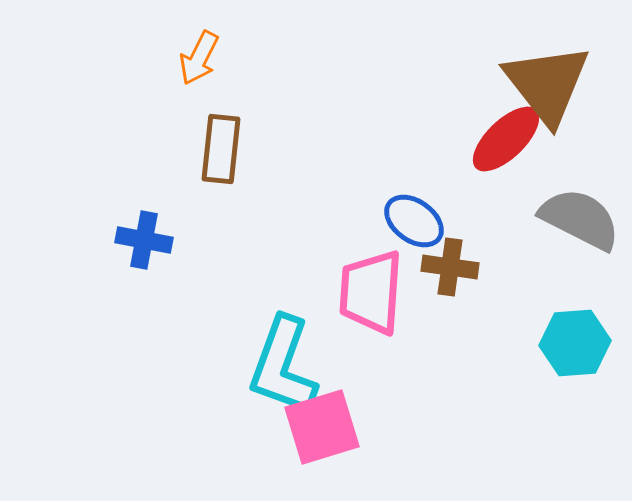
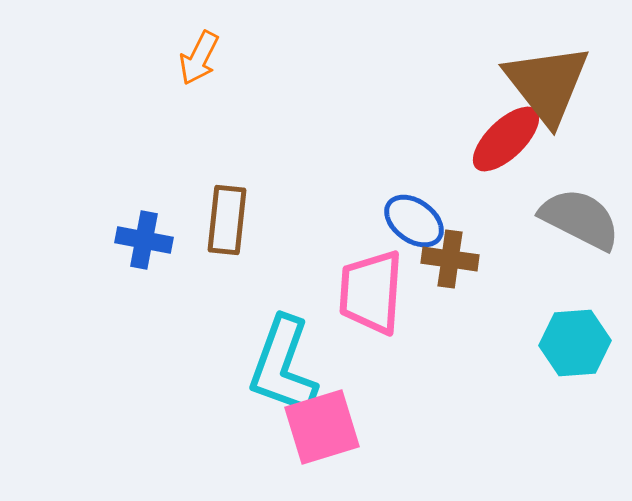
brown rectangle: moved 6 px right, 71 px down
brown cross: moved 8 px up
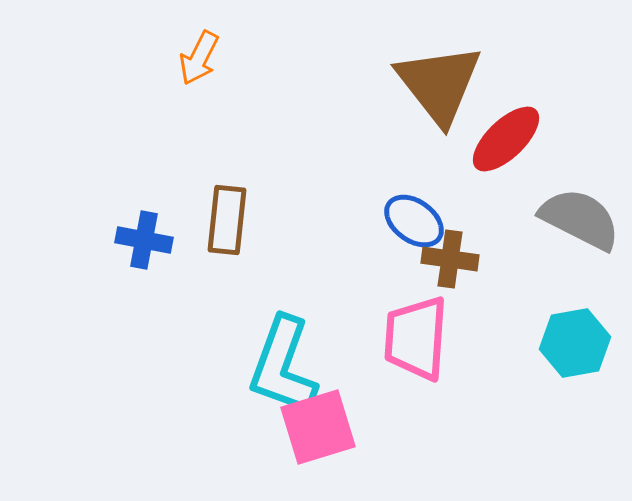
brown triangle: moved 108 px left
pink trapezoid: moved 45 px right, 46 px down
cyan hexagon: rotated 6 degrees counterclockwise
pink square: moved 4 px left
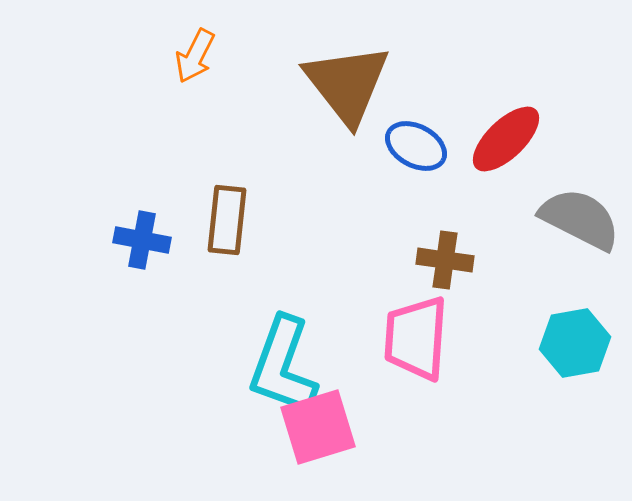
orange arrow: moved 4 px left, 2 px up
brown triangle: moved 92 px left
blue ellipse: moved 2 px right, 75 px up; rotated 8 degrees counterclockwise
blue cross: moved 2 px left
brown cross: moved 5 px left, 1 px down
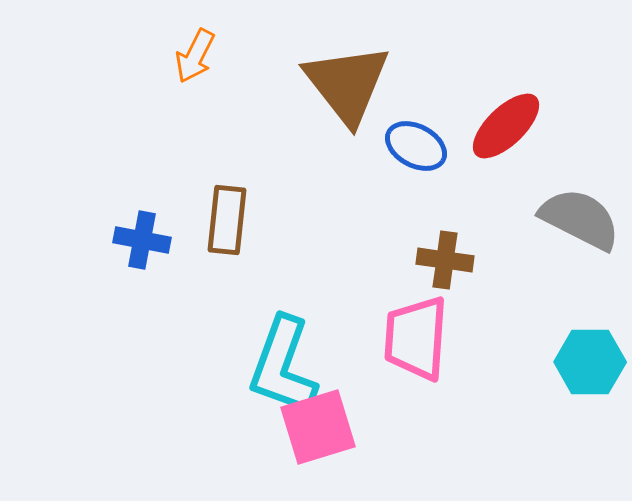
red ellipse: moved 13 px up
cyan hexagon: moved 15 px right, 19 px down; rotated 10 degrees clockwise
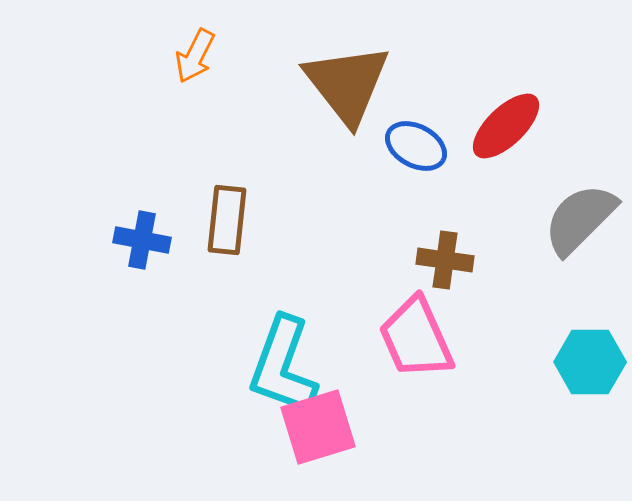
gray semicircle: rotated 72 degrees counterclockwise
pink trapezoid: rotated 28 degrees counterclockwise
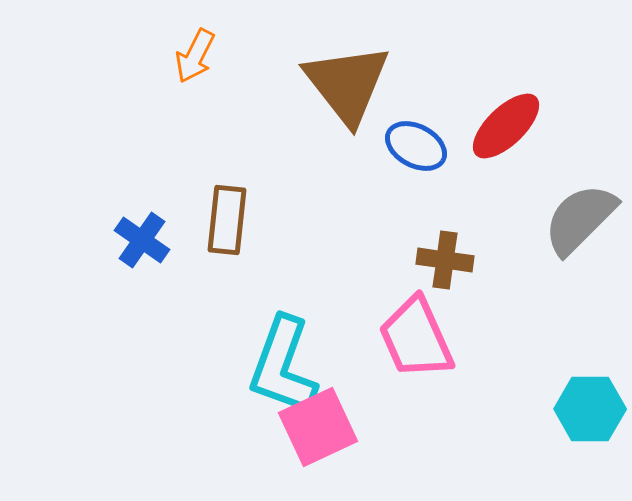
blue cross: rotated 24 degrees clockwise
cyan hexagon: moved 47 px down
pink square: rotated 8 degrees counterclockwise
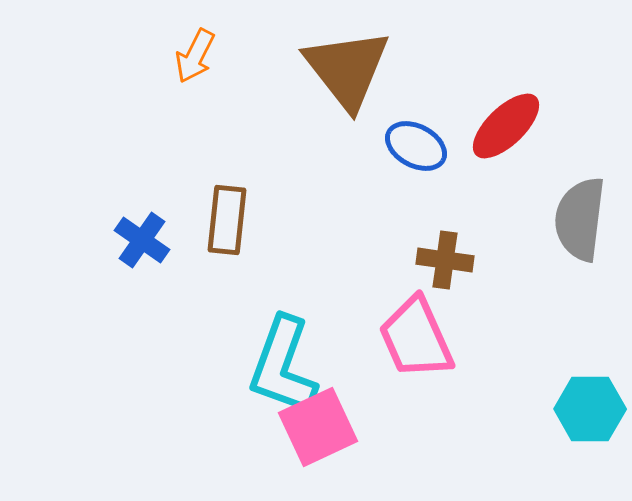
brown triangle: moved 15 px up
gray semicircle: rotated 38 degrees counterclockwise
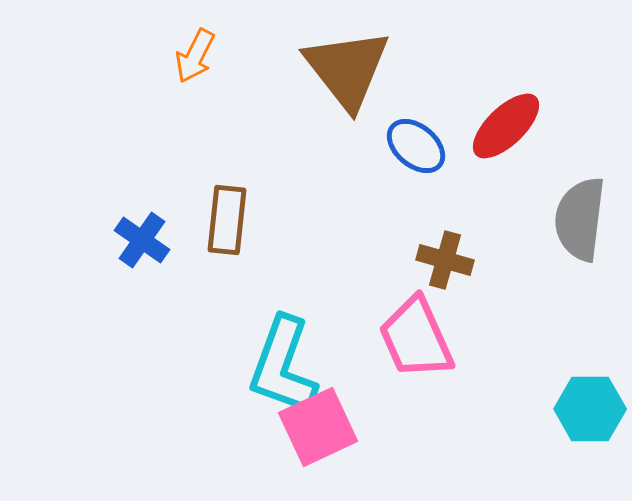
blue ellipse: rotated 12 degrees clockwise
brown cross: rotated 8 degrees clockwise
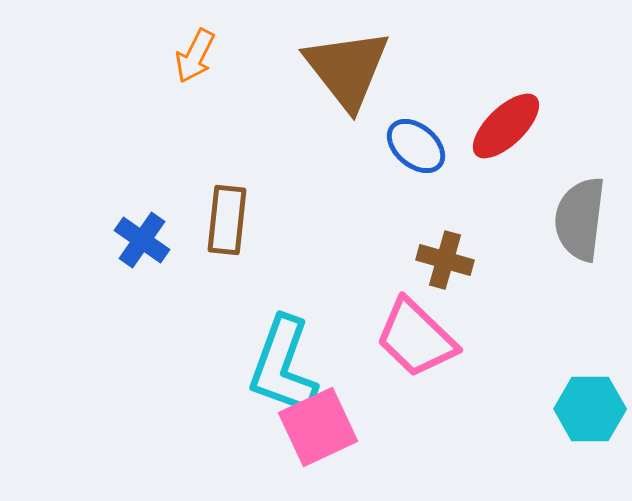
pink trapezoid: rotated 22 degrees counterclockwise
